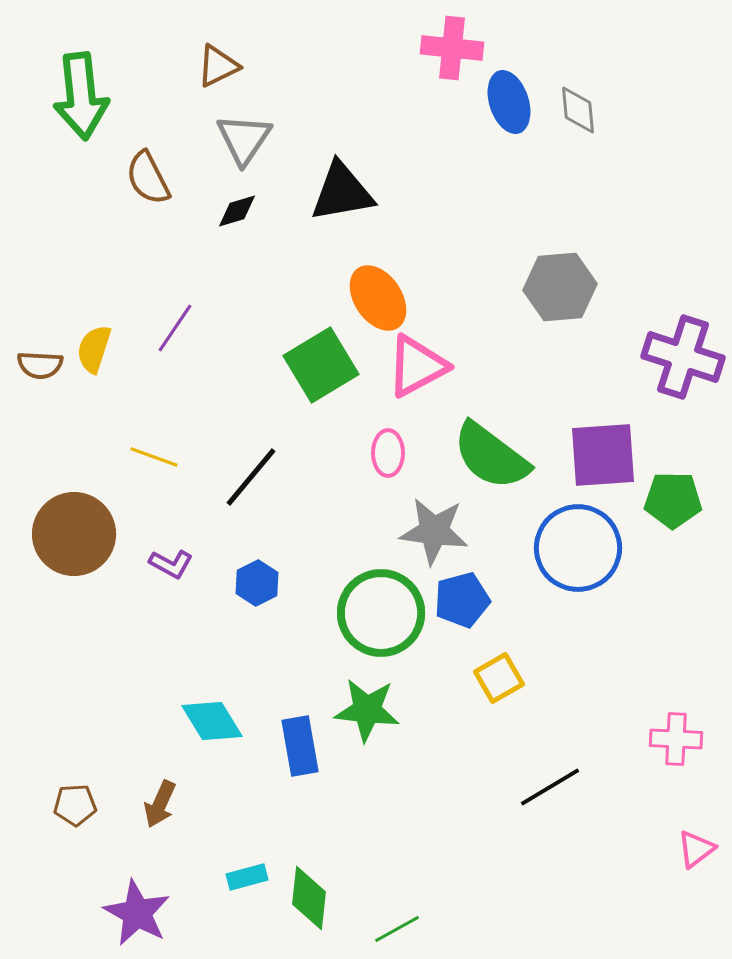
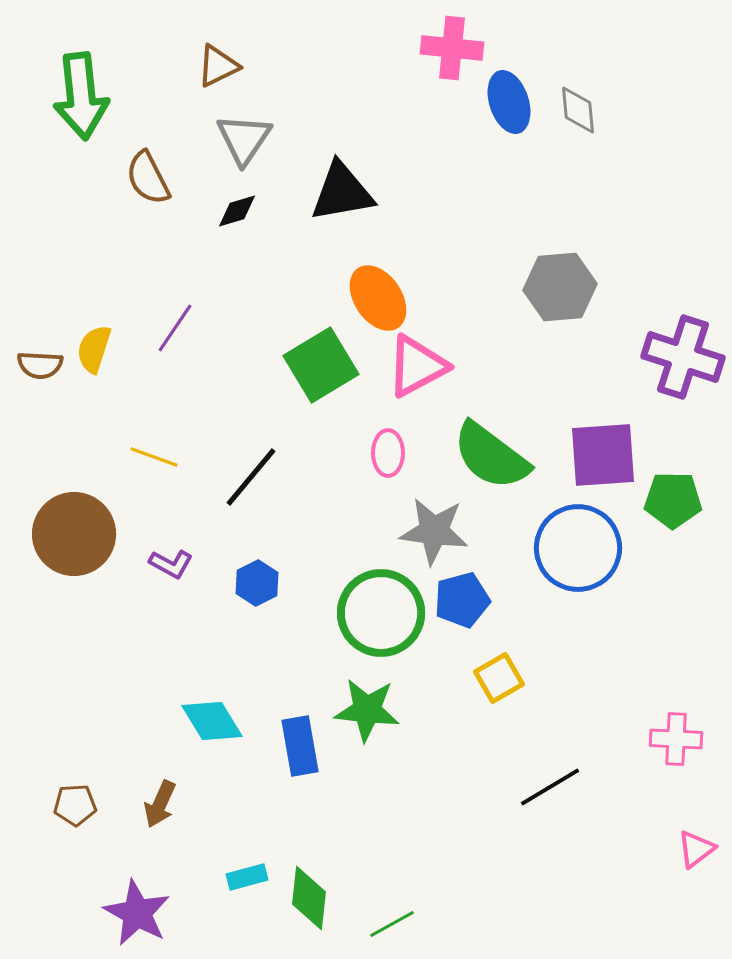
green line at (397, 929): moved 5 px left, 5 px up
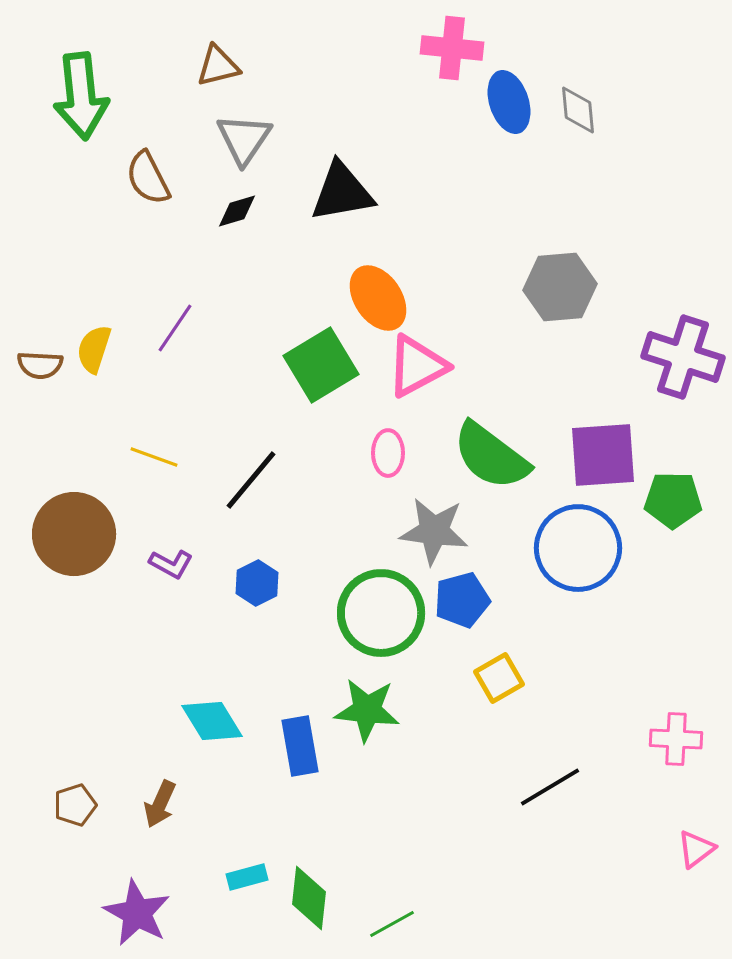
brown triangle at (218, 66): rotated 12 degrees clockwise
black line at (251, 477): moved 3 px down
brown pentagon at (75, 805): rotated 15 degrees counterclockwise
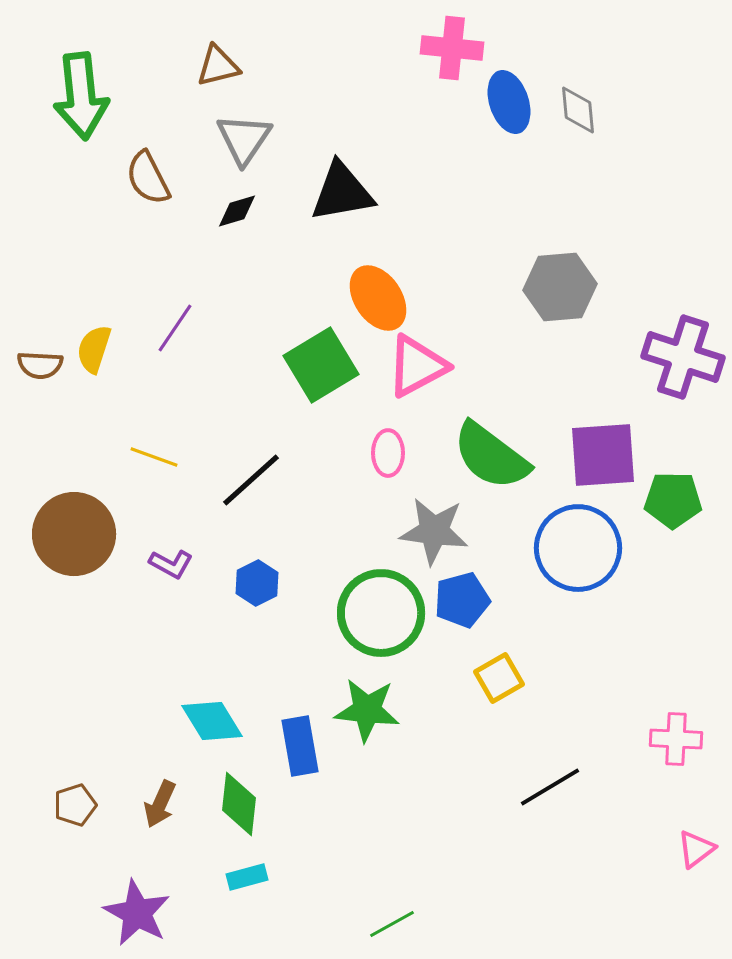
black line at (251, 480): rotated 8 degrees clockwise
green diamond at (309, 898): moved 70 px left, 94 px up
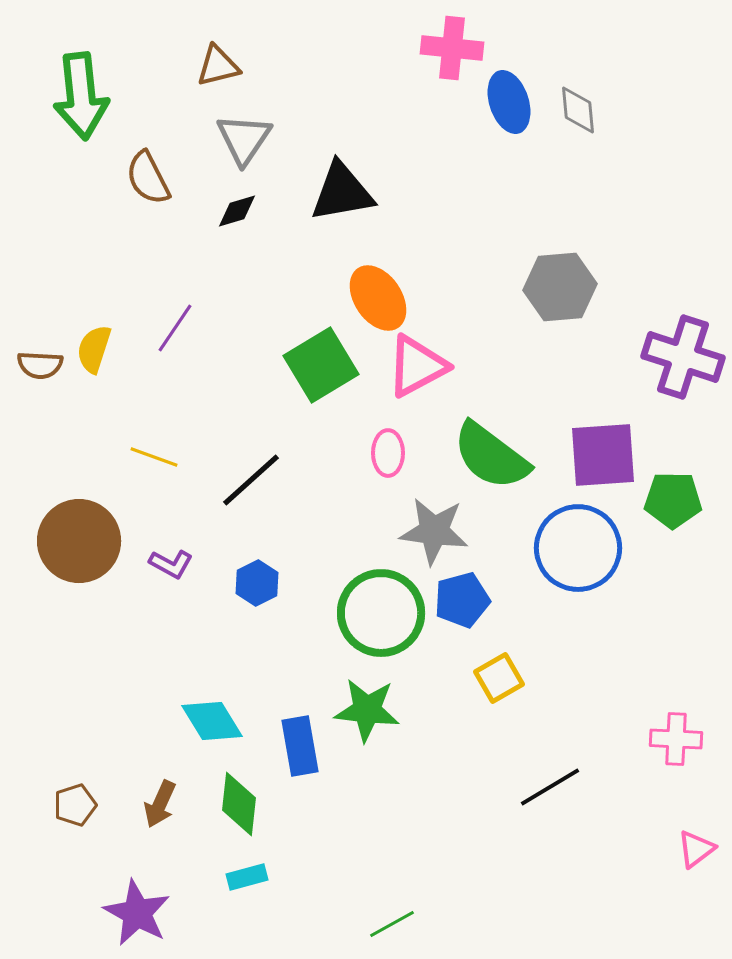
brown circle at (74, 534): moved 5 px right, 7 px down
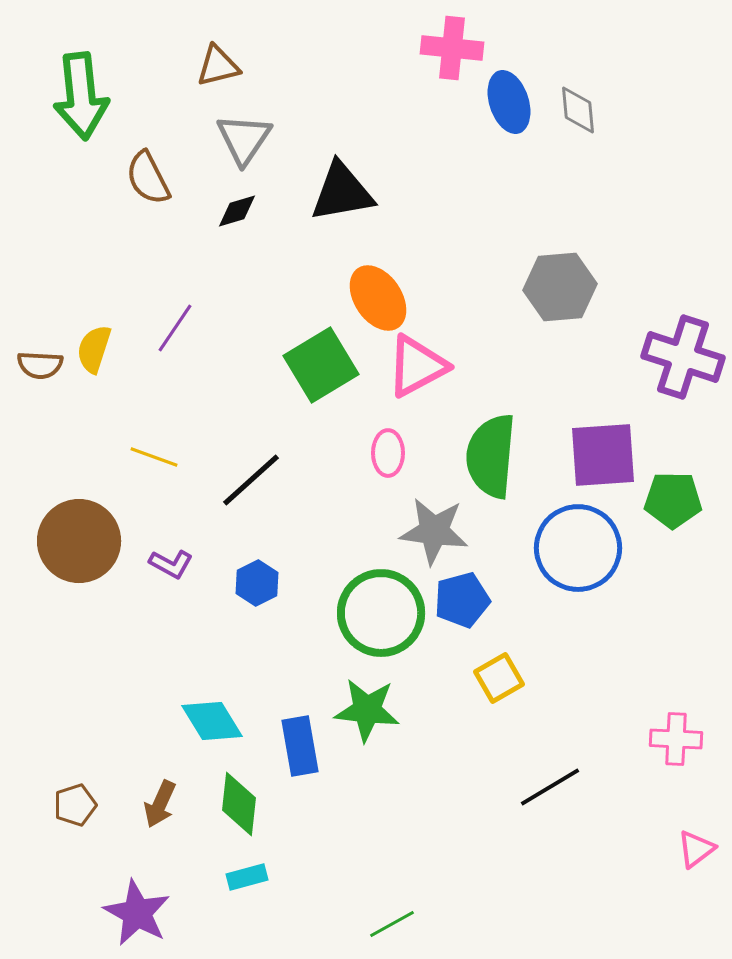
green semicircle at (491, 456): rotated 58 degrees clockwise
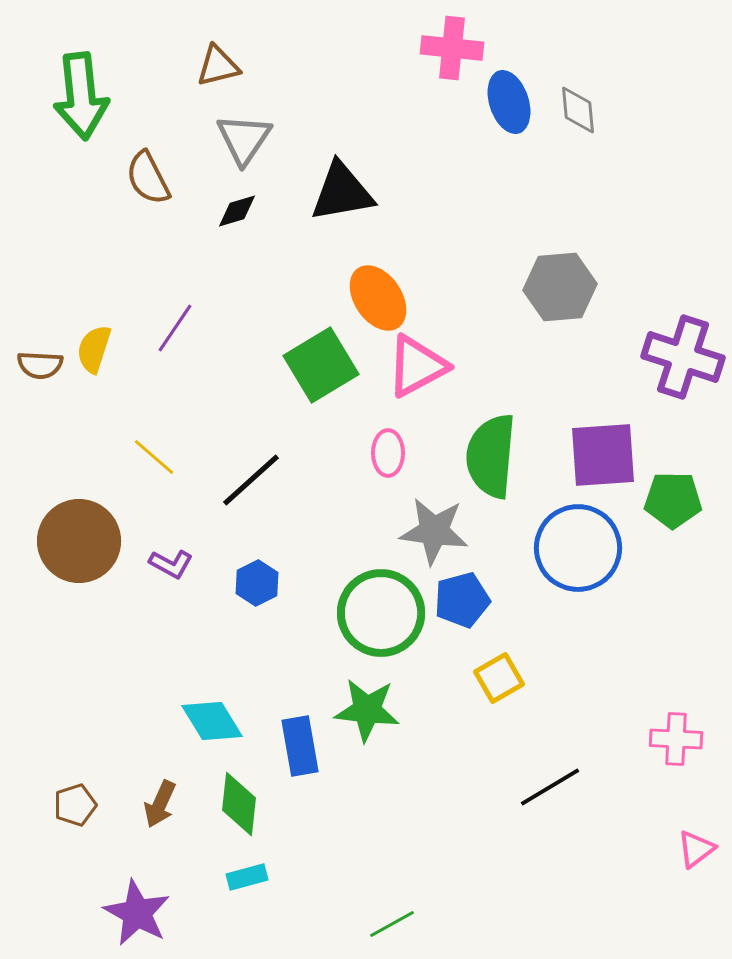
yellow line at (154, 457): rotated 21 degrees clockwise
